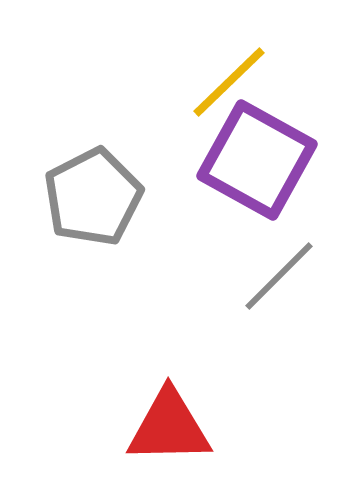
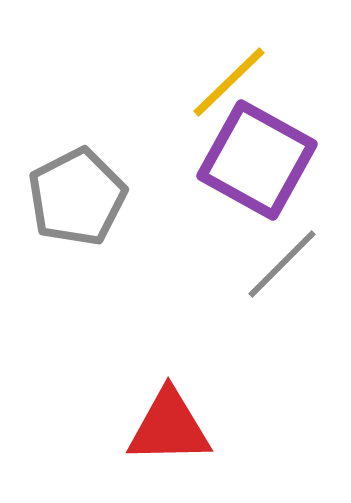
gray pentagon: moved 16 px left
gray line: moved 3 px right, 12 px up
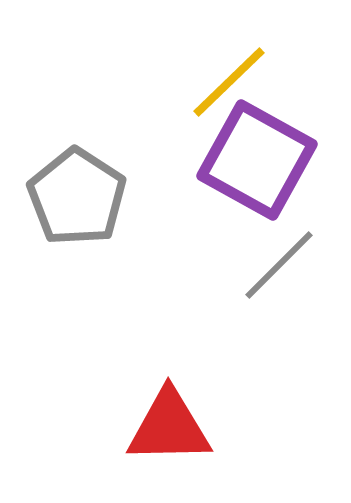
gray pentagon: rotated 12 degrees counterclockwise
gray line: moved 3 px left, 1 px down
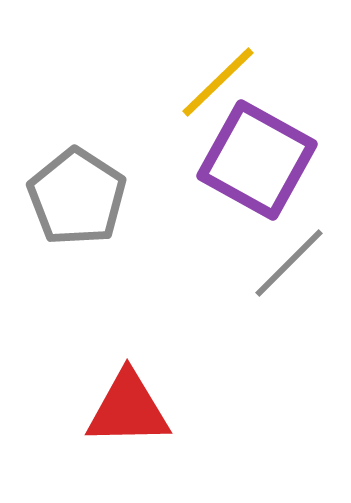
yellow line: moved 11 px left
gray line: moved 10 px right, 2 px up
red triangle: moved 41 px left, 18 px up
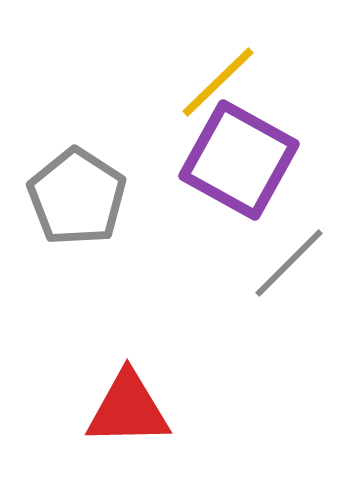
purple square: moved 18 px left
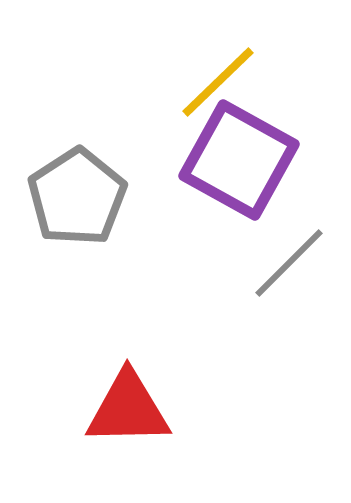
gray pentagon: rotated 6 degrees clockwise
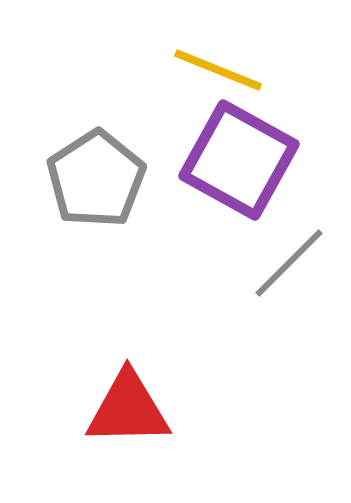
yellow line: moved 12 px up; rotated 66 degrees clockwise
gray pentagon: moved 19 px right, 18 px up
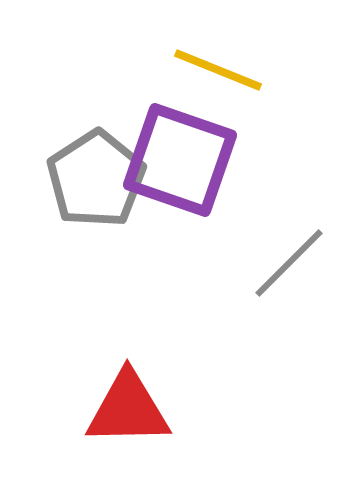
purple square: moved 59 px left; rotated 10 degrees counterclockwise
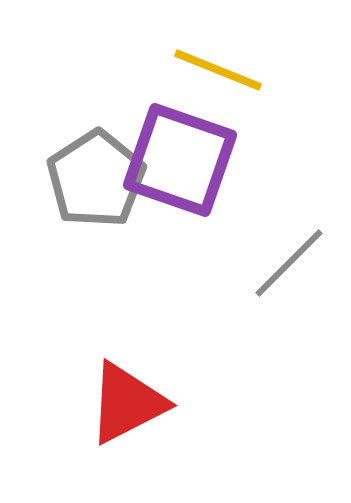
red triangle: moved 1 px left, 6 px up; rotated 26 degrees counterclockwise
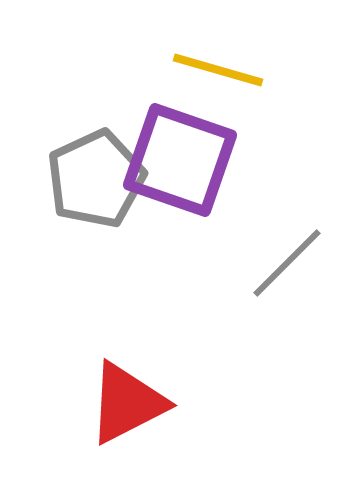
yellow line: rotated 6 degrees counterclockwise
gray pentagon: rotated 8 degrees clockwise
gray line: moved 2 px left
